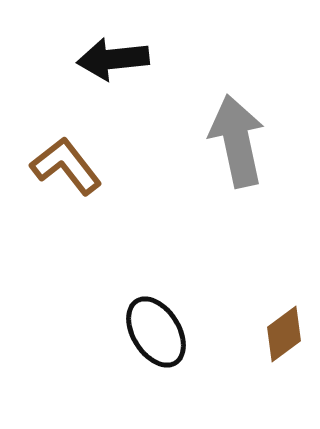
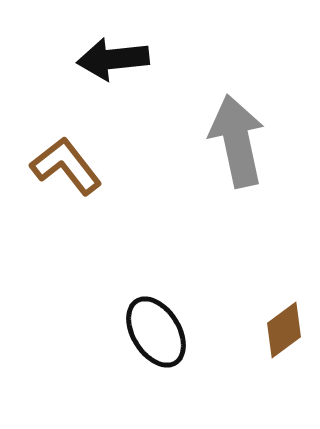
brown diamond: moved 4 px up
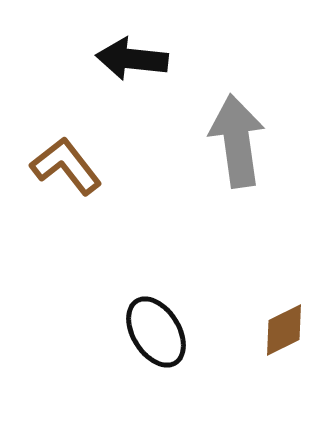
black arrow: moved 19 px right; rotated 12 degrees clockwise
gray arrow: rotated 4 degrees clockwise
brown diamond: rotated 10 degrees clockwise
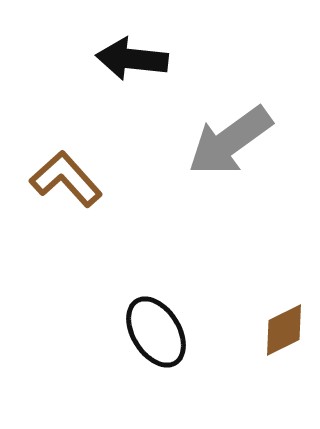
gray arrow: moved 7 px left; rotated 118 degrees counterclockwise
brown L-shape: moved 13 px down; rotated 4 degrees counterclockwise
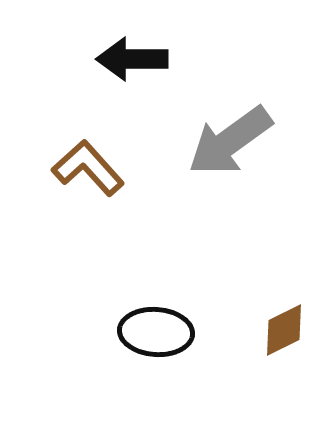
black arrow: rotated 6 degrees counterclockwise
brown L-shape: moved 22 px right, 11 px up
black ellipse: rotated 54 degrees counterclockwise
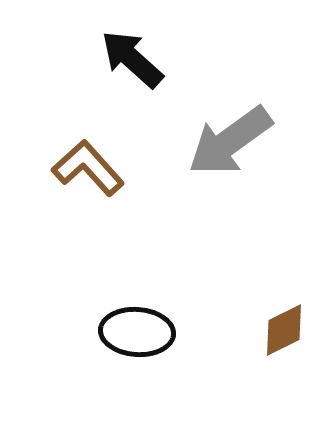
black arrow: rotated 42 degrees clockwise
black ellipse: moved 19 px left
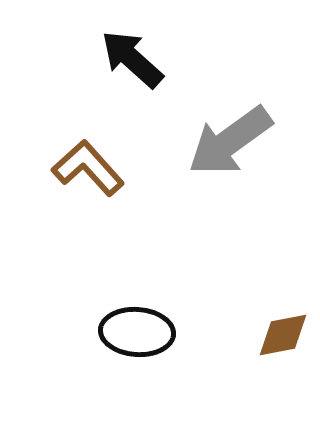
brown diamond: moved 1 px left, 5 px down; rotated 16 degrees clockwise
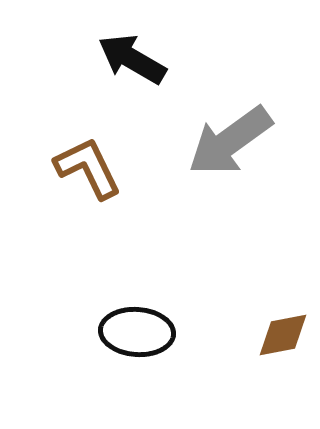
black arrow: rotated 12 degrees counterclockwise
brown L-shape: rotated 16 degrees clockwise
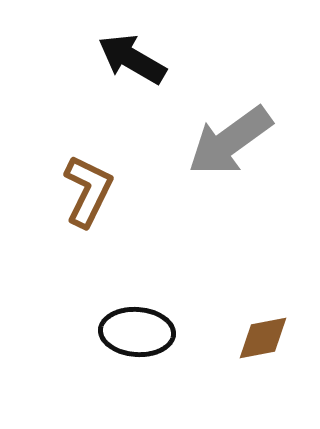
brown L-shape: moved 23 px down; rotated 52 degrees clockwise
brown diamond: moved 20 px left, 3 px down
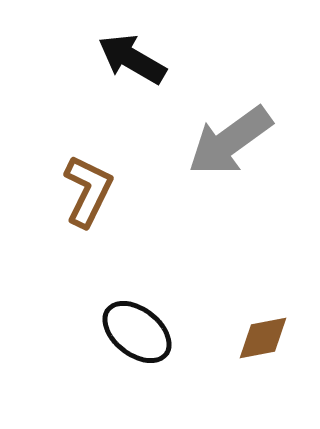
black ellipse: rotated 34 degrees clockwise
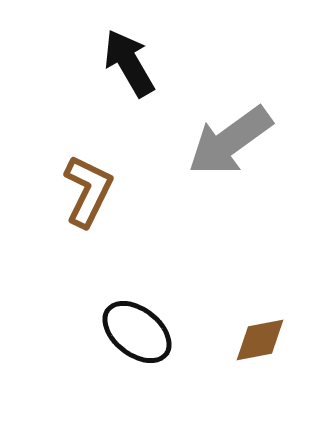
black arrow: moved 3 px left, 4 px down; rotated 30 degrees clockwise
brown diamond: moved 3 px left, 2 px down
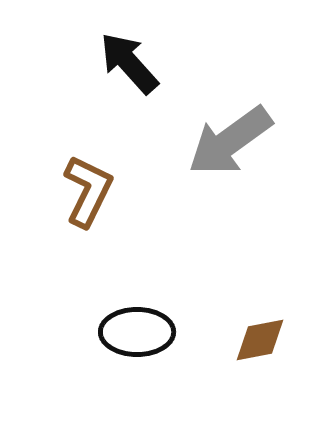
black arrow: rotated 12 degrees counterclockwise
black ellipse: rotated 38 degrees counterclockwise
